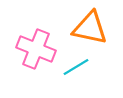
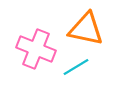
orange triangle: moved 4 px left, 1 px down
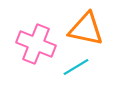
pink cross: moved 5 px up
